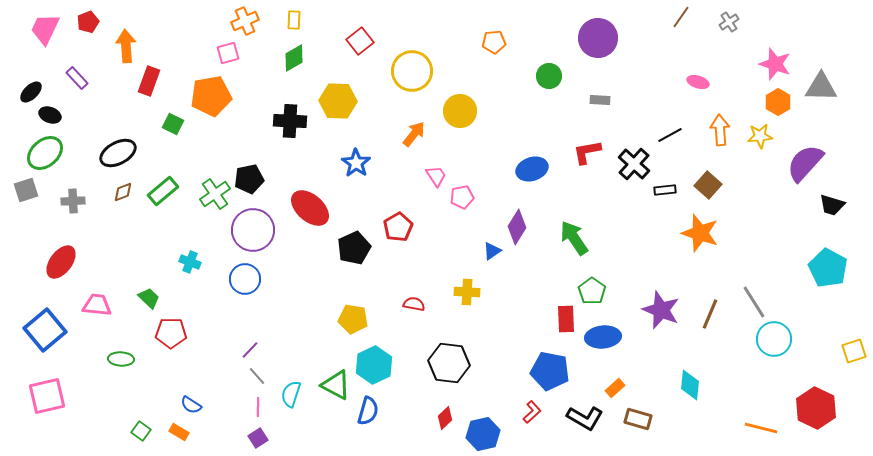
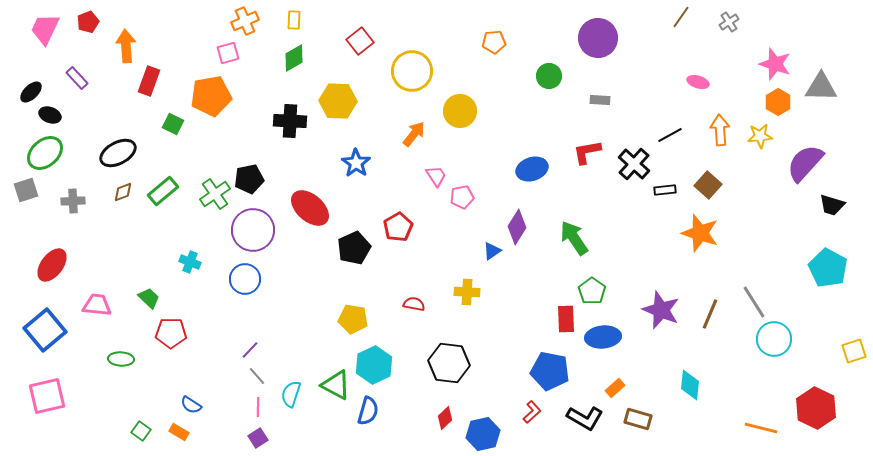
red ellipse at (61, 262): moved 9 px left, 3 px down
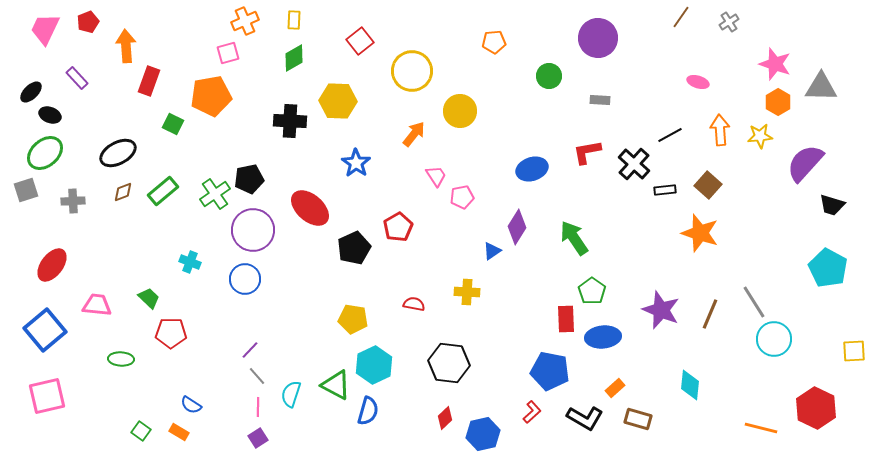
yellow square at (854, 351): rotated 15 degrees clockwise
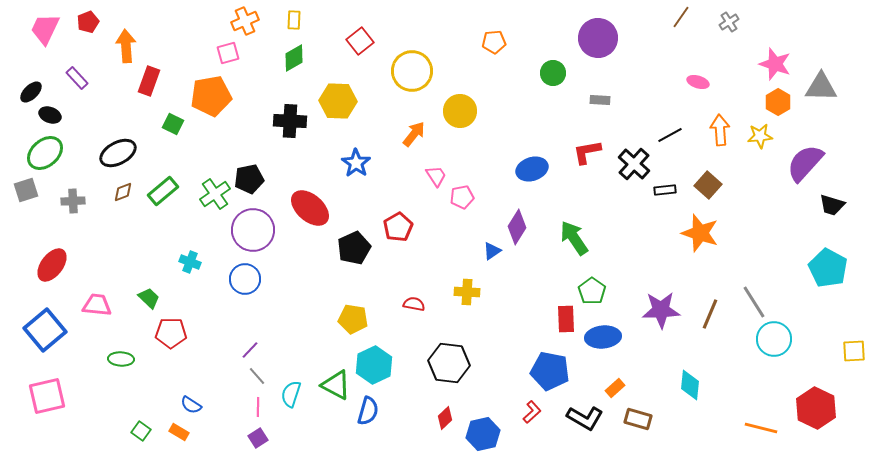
green circle at (549, 76): moved 4 px right, 3 px up
purple star at (661, 310): rotated 24 degrees counterclockwise
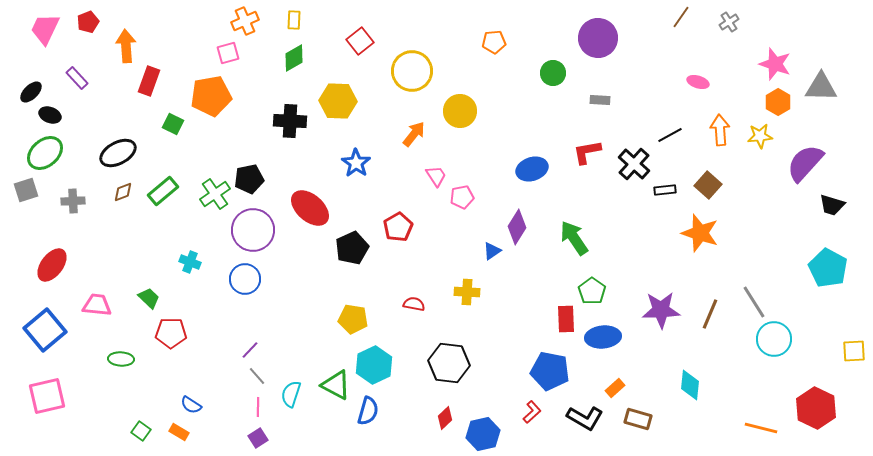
black pentagon at (354, 248): moved 2 px left
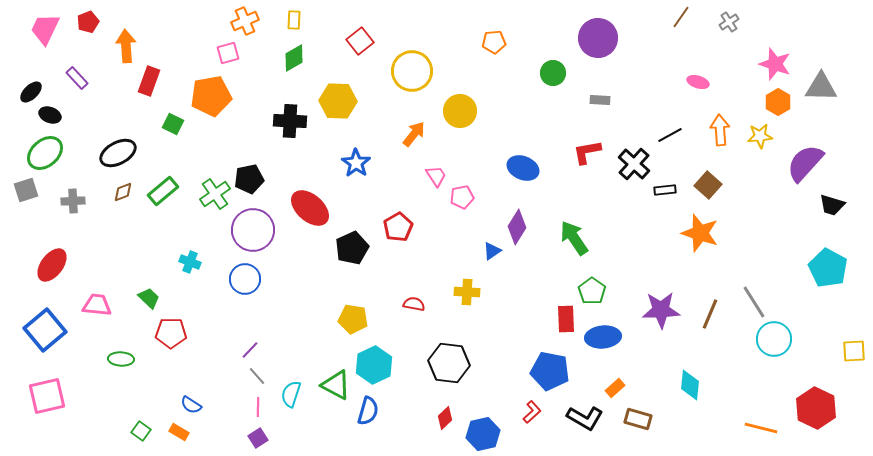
blue ellipse at (532, 169): moved 9 px left, 1 px up; rotated 40 degrees clockwise
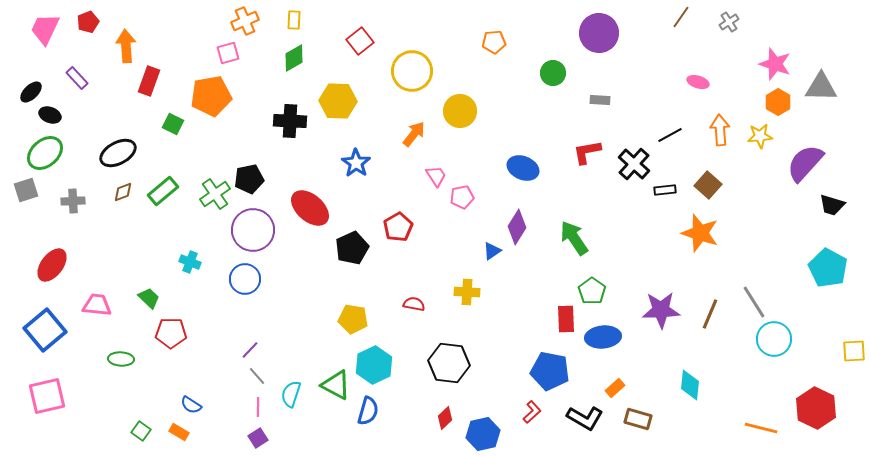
purple circle at (598, 38): moved 1 px right, 5 px up
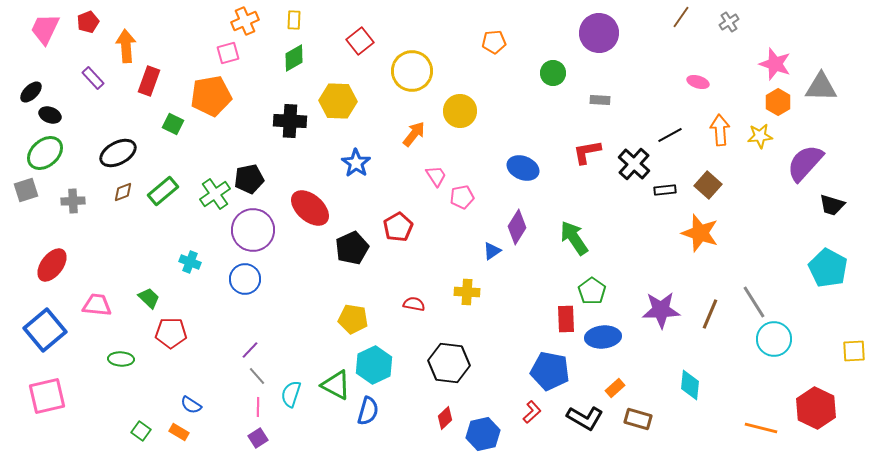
purple rectangle at (77, 78): moved 16 px right
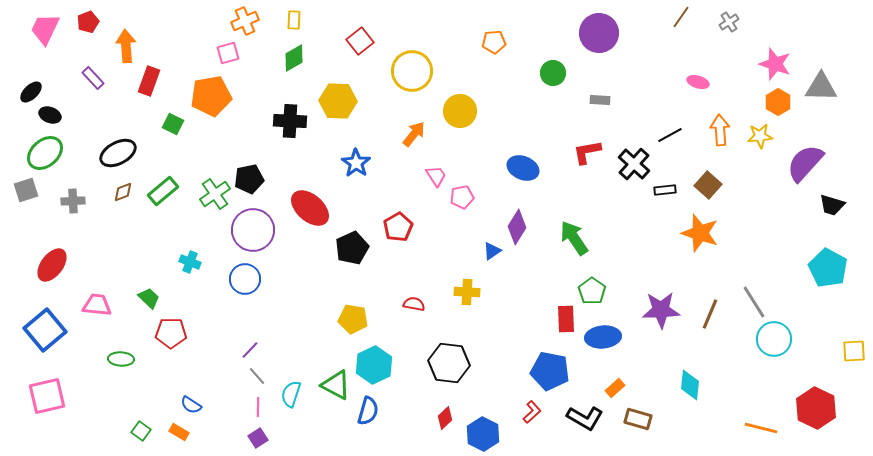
blue hexagon at (483, 434): rotated 20 degrees counterclockwise
